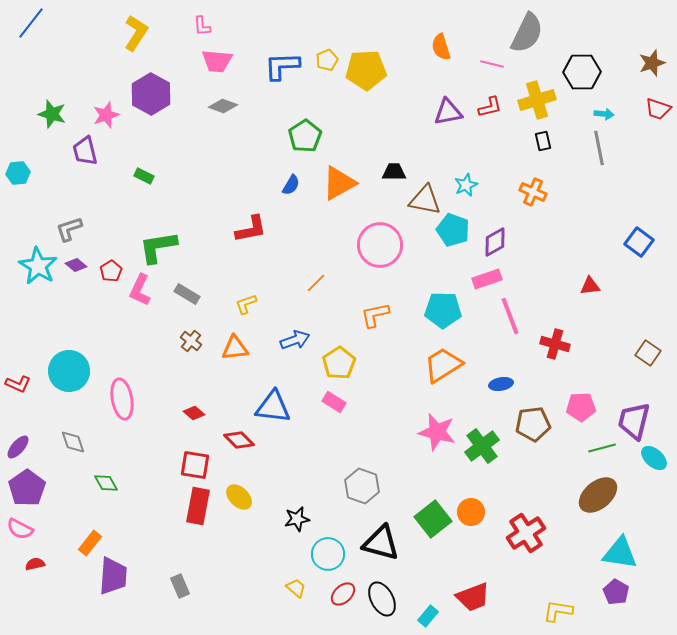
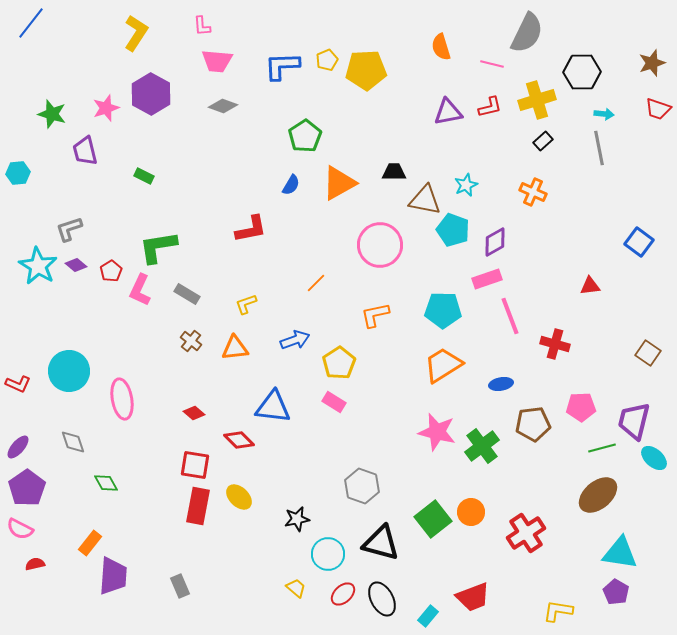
pink star at (106, 115): moved 7 px up
black rectangle at (543, 141): rotated 60 degrees clockwise
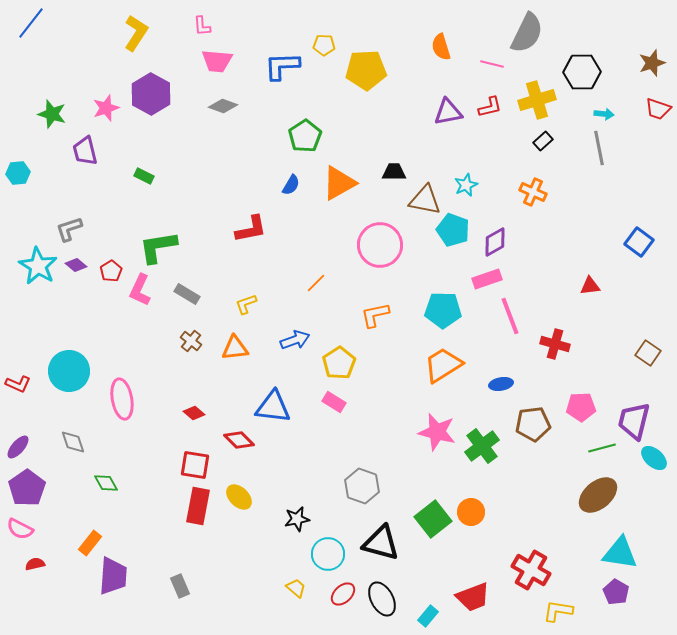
yellow pentagon at (327, 60): moved 3 px left, 15 px up; rotated 25 degrees clockwise
red cross at (526, 533): moved 5 px right, 37 px down; rotated 27 degrees counterclockwise
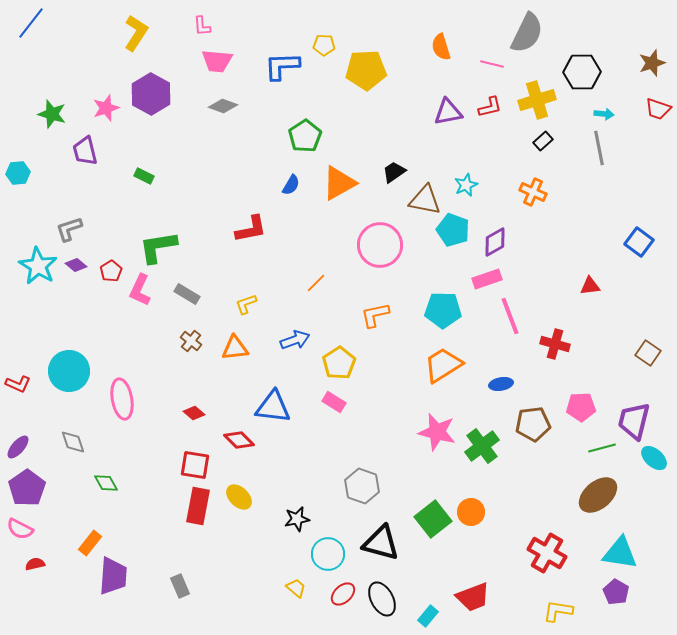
black trapezoid at (394, 172): rotated 35 degrees counterclockwise
red cross at (531, 570): moved 16 px right, 17 px up
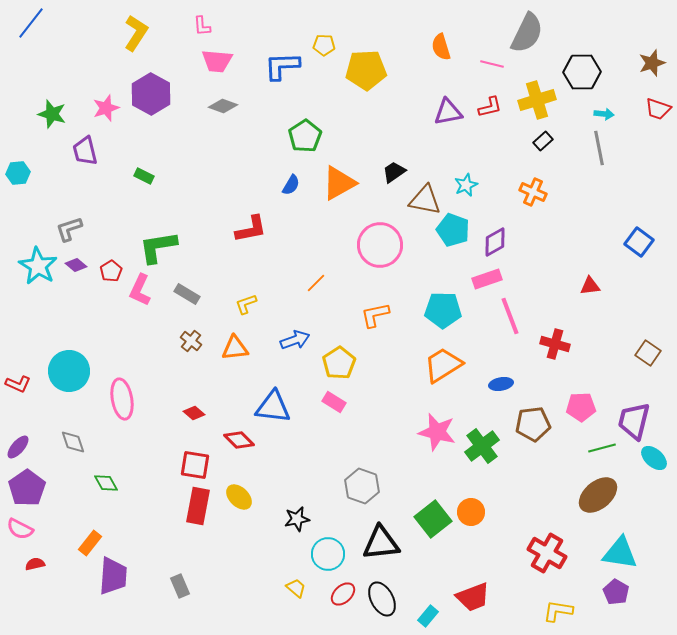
black triangle at (381, 543): rotated 21 degrees counterclockwise
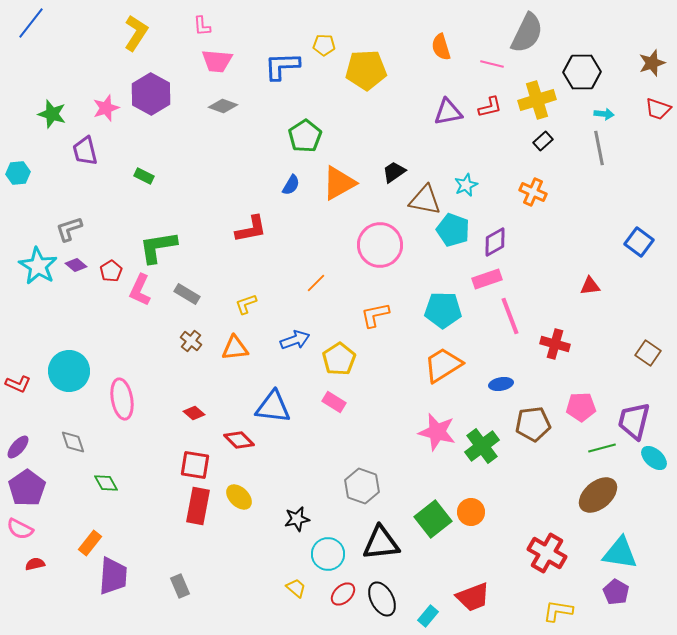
yellow pentagon at (339, 363): moved 4 px up
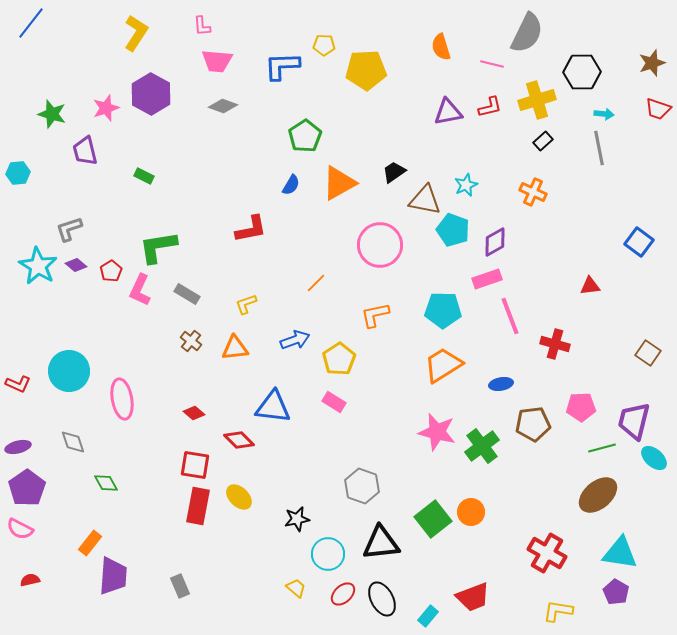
purple ellipse at (18, 447): rotated 35 degrees clockwise
red semicircle at (35, 564): moved 5 px left, 16 px down
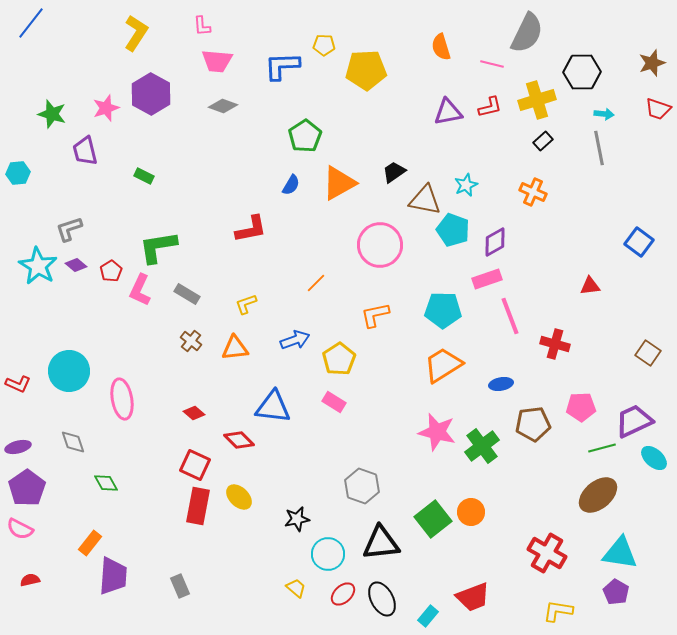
purple trapezoid at (634, 421): rotated 51 degrees clockwise
red square at (195, 465): rotated 16 degrees clockwise
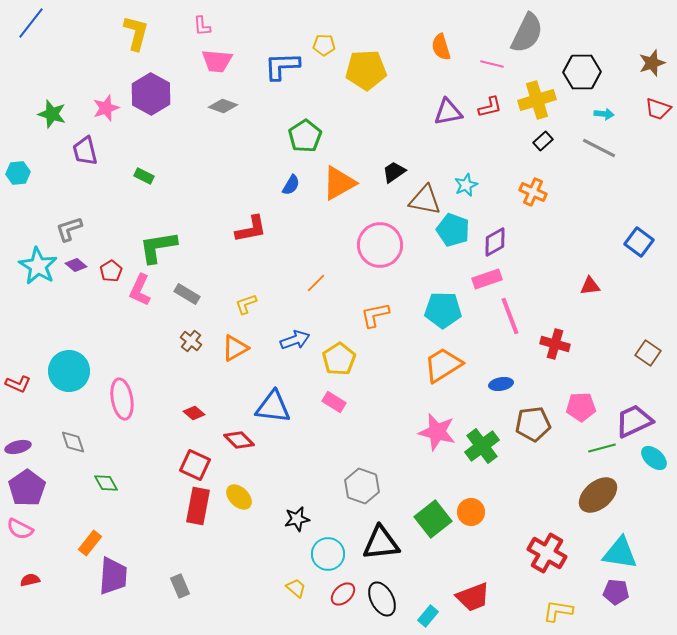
yellow L-shape at (136, 33): rotated 18 degrees counterclockwise
gray line at (599, 148): rotated 52 degrees counterclockwise
orange triangle at (235, 348): rotated 24 degrees counterclockwise
purple pentagon at (616, 592): rotated 25 degrees counterclockwise
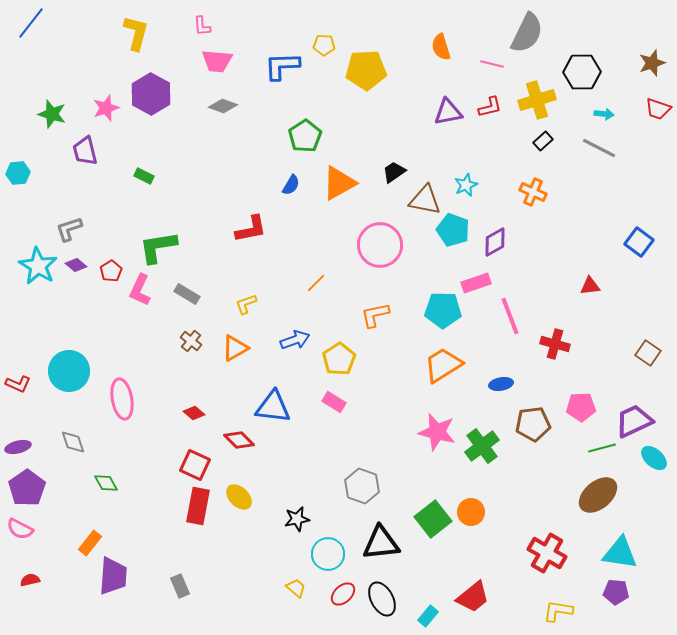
pink rectangle at (487, 279): moved 11 px left, 4 px down
red trapezoid at (473, 597): rotated 18 degrees counterclockwise
